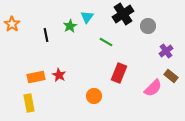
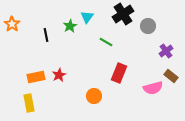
red star: rotated 16 degrees clockwise
pink semicircle: rotated 30 degrees clockwise
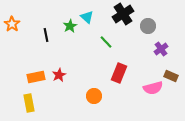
cyan triangle: rotated 24 degrees counterclockwise
green line: rotated 16 degrees clockwise
purple cross: moved 5 px left, 2 px up
brown rectangle: rotated 16 degrees counterclockwise
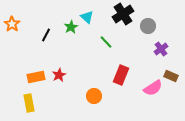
green star: moved 1 px right, 1 px down
black line: rotated 40 degrees clockwise
red rectangle: moved 2 px right, 2 px down
pink semicircle: rotated 18 degrees counterclockwise
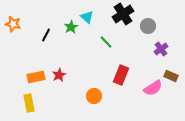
orange star: moved 1 px right; rotated 21 degrees counterclockwise
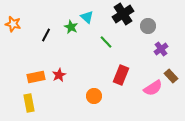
green star: rotated 16 degrees counterclockwise
brown rectangle: rotated 24 degrees clockwise
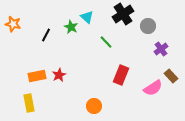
orange rectangle: moved 1 px right, 1 px up
orange circle: moved 10 px down
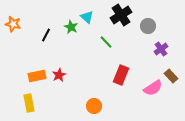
black cross: moved 2 px left, 1 px down
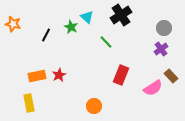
gray circle: moved 16 px right, 2 px down
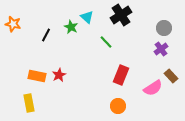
orange rectangle: rotated 24 degrees clockwise
orange circle: moved 24 px right
